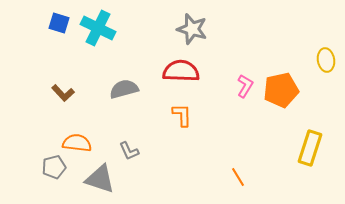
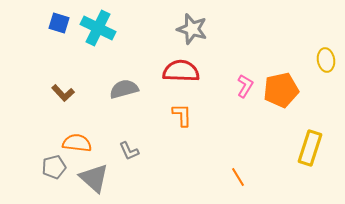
gray triangle: moved 6 px left, 1 px up; rotated 24 degrees clockwise
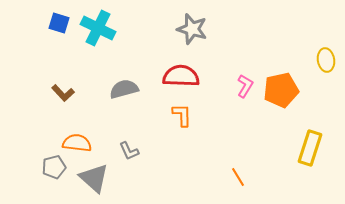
red semicircle: moved 5 px down
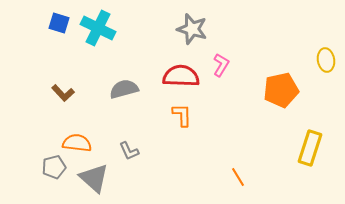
pink L-shape: moved 24 px left, 21 px up
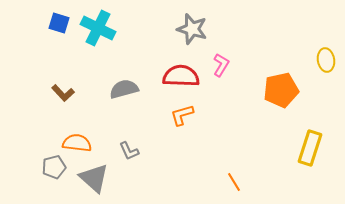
orange L-shape: rotated 105 degrees counterclockwise
orange line: moved 4 px left, 5 px down
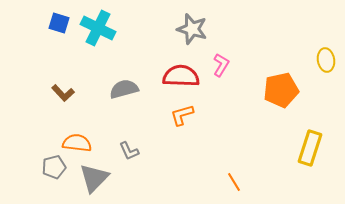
gray triangle: rotated 32 degrees clockwise
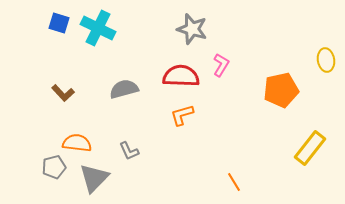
yellow rectangle: rotated 20 degrees clockwise
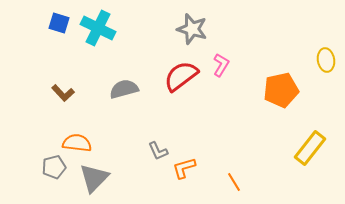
red semicircle: rotated 39 degrees counterclockwise
orange L-shape: moved 2 px right, 53 px down
gray L-shape: moved 29 px right
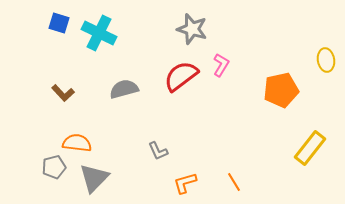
cyan cross: moved 1 px right, 5 px down
orange L-shape: moved 1 px right, 15 px down
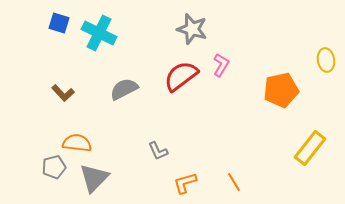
gray semicircle: rotated 12 degrees counterclockwise
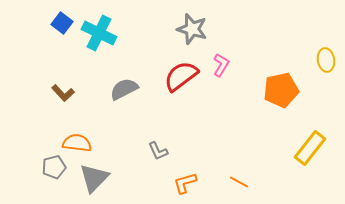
blue square: moved 3 px right; rotated 20 degrees clockwise
orange line: moved 5 px right; rotated 30 degrees counterclockwise
